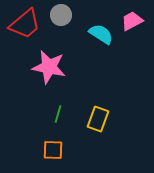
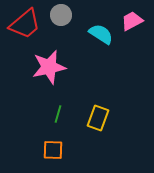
pink star: rotated 24 degrees counterclockwise
yellow rectangle: moved 1 px up
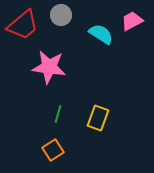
red trapezoid: moved 2 px left, 1 px down
pink star: rotated 20 degrees clockwise
orange square: rotated 35 degrees counterclockwise
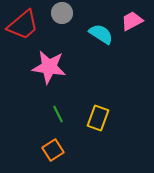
gray circle: moved 1 px right, 2 px up
green line: rotated 42 degrees counterclockwise
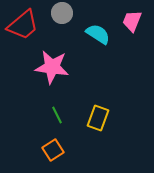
pink trapezoid: rotated 40 degrees counterclockwise
cyan semicircle: moved 3 px left
pink star: moved 3 px right
green line: moved 1 px left, 1 px down
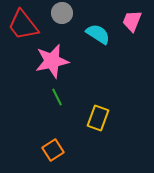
red trapezoid: rotated 92 degrees clockwise
pink star: moved 6 px up; rotated 20 degrees counterclockwise
green line: moved 18 px up
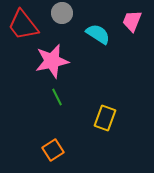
yellow rectangle: moved 7 px right
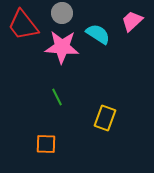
pink trapezoid: rotated 25 degrees clockwise
pink star: moved 10 px right, 14 px up; rotated 16 degrees clockwise
orange square: moved 7 px left, 6 px up; rotated 35 degrees clockwise
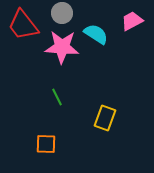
pink trapezoid: rotated 15 degrees clockwise
cyan semicircle: moved 2 px left
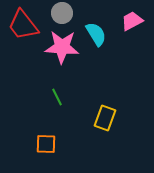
cyan semicircle: rotated 25 degrees clockwise
